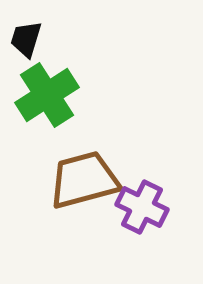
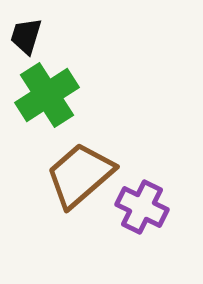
black trapezoid: moved 3 px up
brown trapezoid: moved 4 px left, 5 px up; rotated 26 degrees counterclockwise
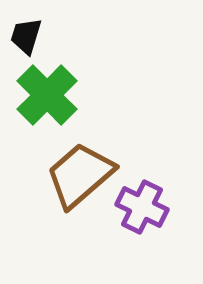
green cross: rotated 12 degrees counterclockwise
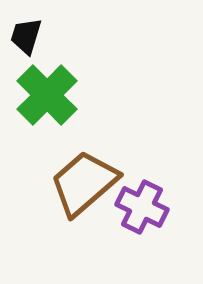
brown trapezoid: moved 4 px right, 8 px down
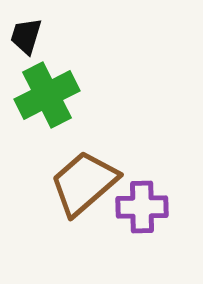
green cross: rotated 18 degrees clockwise
purple cross: rotated 27 degrees counterclockwise
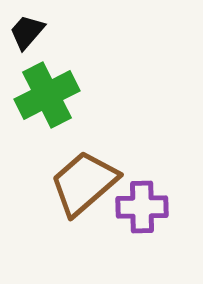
black trapezoid: moved 1 px right, 4 px up; rotated 24 degrees clockwise
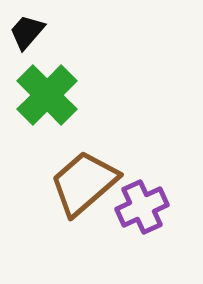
green cross: rotated 18 degrees counterclockwise
purple cross: rotated 24 degrees counterclockwise
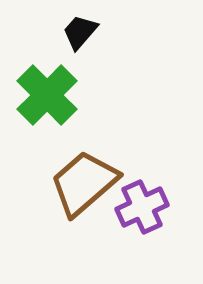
black trapezoid: moved 53 px right
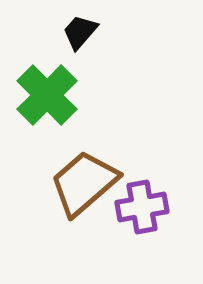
purple cross: rotated 15 degrees clockwise
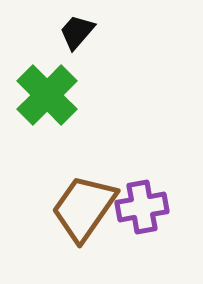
black trapezoid: moved 3 px left
brown trapezoid: moved 25 px down; rotated 14 degrees counterclockwise
